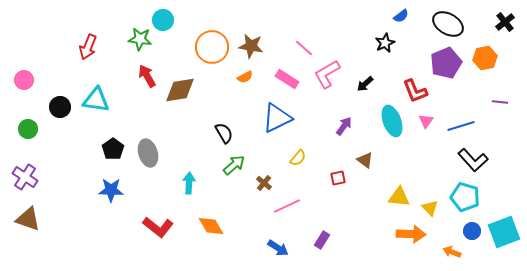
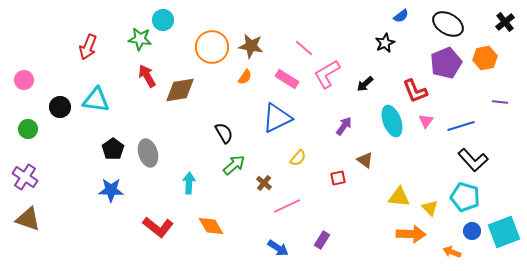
orange semicircle at (245, 77): rotated 28 degrees counterclockwise
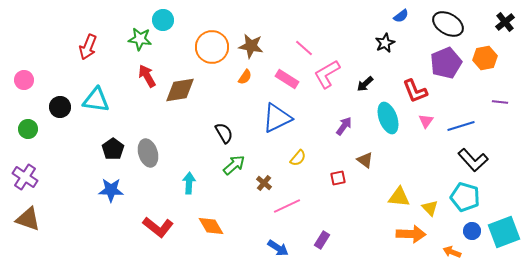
cyan ellipse at (392, 121): moved 4 px left, 3 px up
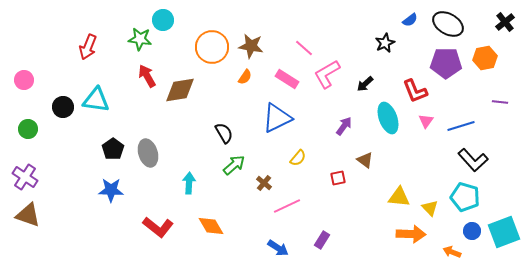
blue semicircle at (401, 16): moved 9 px right, 4 px down
purple pentagon at (446, 63): rotated 24 degrees clockwise
black circle at (60, 107): moved 3 px right
brown triangle at (28, 219): moved 4 px up
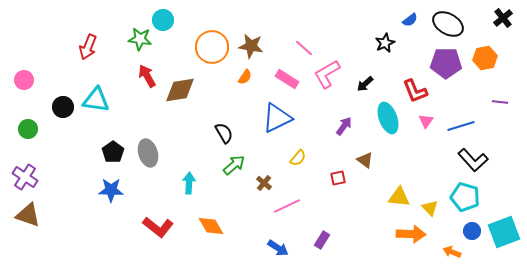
black cross at (505, 22): moved 2 px left, 4 px up
black pentagon at (113, 149): moved 3 px down
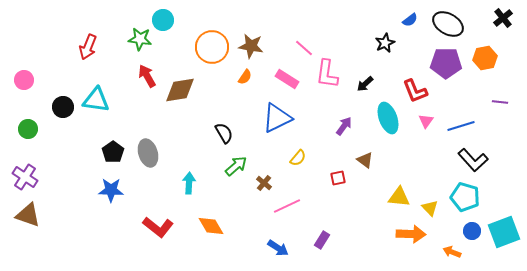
pink L-shape at (327, 74): rotated 52 degrees counterclockwise
green arrow at (234, 165): moved 2 px right, 1 px down
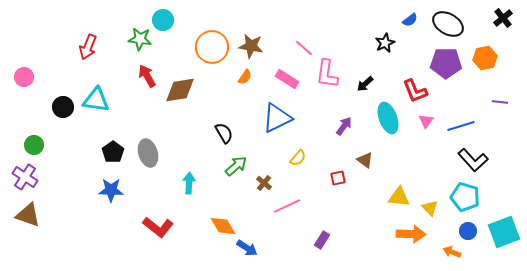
pink circle at (24, 80): moved 3 px up
green circle at (28, 129): moved 6 px right, 16 px down
orange diamond at (211, 226): moved 12 px right
blue circle at (472, 231): moved 4 px left
blue arrow at (278, 248): moved 31 px left
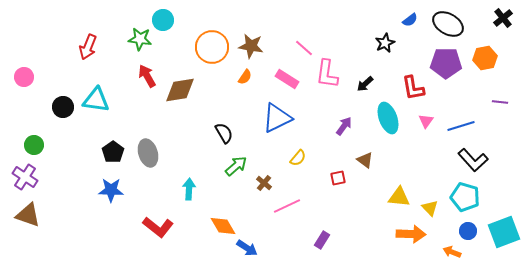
red L-shape at (415, 91): moved 2 px left, 3 px up; rotated 12 degrees clockwise
cyan arrow at (189, 183): moved 6 px down
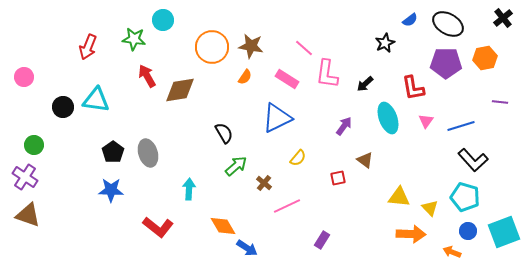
green star at (140, 39): moved 6 px left
